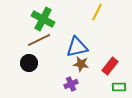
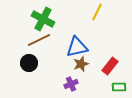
brown star: rotated 28 degrees counterclockwise
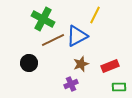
yellow line: moved 2 px left, 3 px down
brown line: moved 14 px right
blue triangle: moved 11 px up; rotated 15 degrees counterclockwise
red rectangle: rotated 30 degrees clockwise
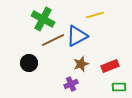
yellow line: rotated 48 degrees clockwise
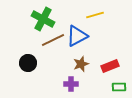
black circle: moved 1 px left
purple cross: rotated 24 degrees clockwise
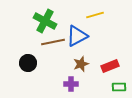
green cross: moved 2 px right, 2 px down
brown line: moved 2 px down; rotated 15 degrees clockwise
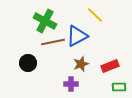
yellow line: rotated 60 degrees clockwise
